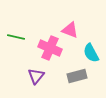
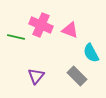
pink cross: moved 9 px left, 23 px up
gray rectangle: rotated 60 degrees clockwise
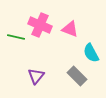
pink cross: moved 1 px left
pink triangle: moved 1 px up
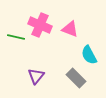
cyan semicircle: moved 2 px left, 2 px down
gray rectangle: moved 1 px left, 2 px down
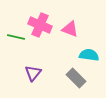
cyan semicircle: rotated 126 degrees clockwise
purple triangle: moved 3 px left, 3 px up
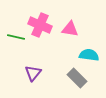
pink triangle: rotated 12 degrees counterclockwise
gray rectangle: moved 1 px right
